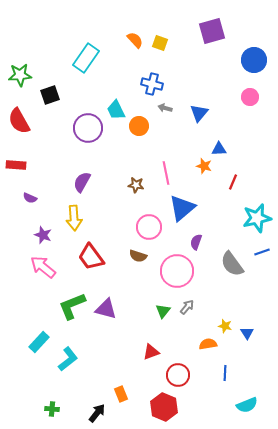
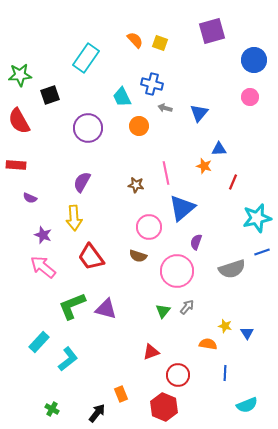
cyan trapezoid at (116, 110): moved 6 px right, 13 px up
gray semicircle at (232, 264): moved 5 px down; rotated 72 degrees counterclockwise
orange semicircle at (208, 344): rotated 18 degrees clockwise
green cross at (52, 409): rotated 24 degrees clockwise
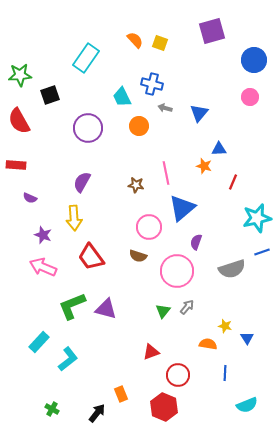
pink arrow at (43, 267): rotated 16 degrees counterclockwise
blue triangle at (247, 333): moved 5 px down
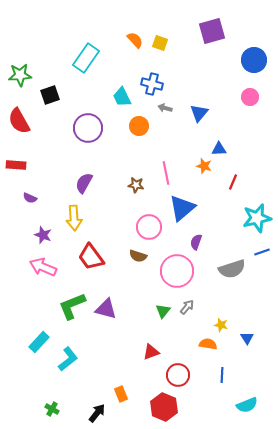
purple semicircle at (82, 182): moved 2 px right, 1 px down
yellow star at (225, 326): moved 4 px left, 1 px up
blue line at (225, 373): moved 3 px left, 2 px down
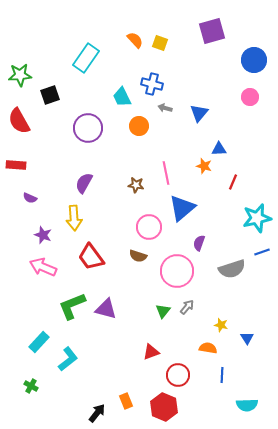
purple semicircle at (196, 242): moved 3 px right, 1 px down
orange semicircle at (208, 344): moved 4 px down
orange rectangle at (121, 394): moved 5 px right, 7 px down
cyan semicircle at (247, 405): rotated 20 degrees clockwise
green cross at (52, 409): moved 21 px left, 23 px up
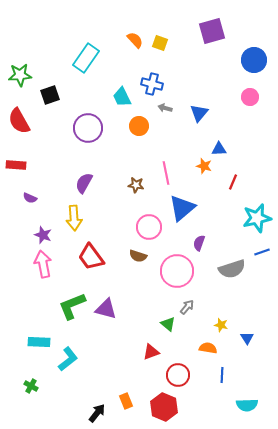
pink arrow at (43, 267): moved 3 px up; rotated 56 degrees clockwise
green triangle at (163, 311): moved 5 px right, 13 px down; rotated 28 degrees counterclockwise
cyan rectangle at (39, 342): rotated 50 degrees clockwise
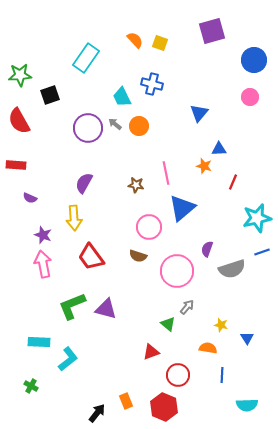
gray arrow at (165, 108): moved 50 px left, 16 px down; rotated 24 degrees clockwise
purple semicircle at (199, 243): moved 8 px right, 6 px down
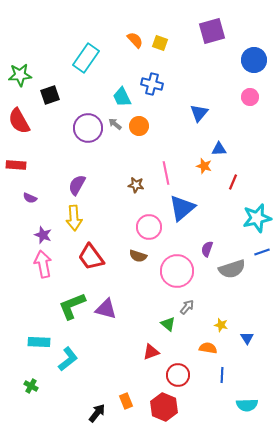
purple semicircle at (84, 183): moved 7 px left, 2 px down
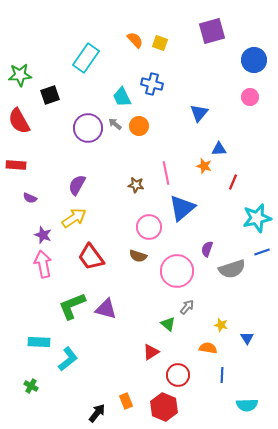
yellow arrow at (74, 218): rotated 120 degrees counterclockwise
red triangle at (151, 352): rotated 12 degrees counterclockwise
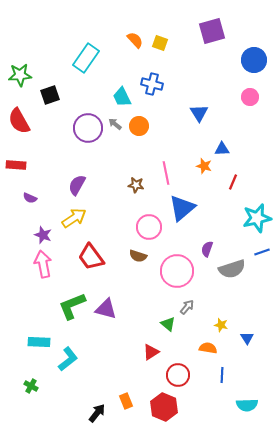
blue triangle at (199, 113): rotated 12 degrees counterclockwise
blue triangle at (219, 149): moved 3 px right
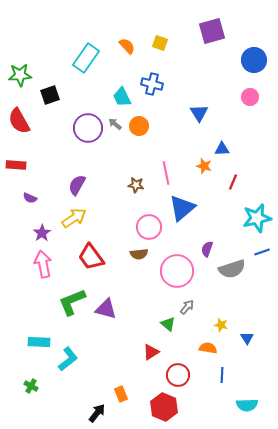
orange semicircle at (135, 40): moved 8 px left, 6 px down
purple star at (43, 235): moved 1 px left, 2 px up; rotated 18 degrees clockwise
brown semicircle at (138, 256): moved 1 px right, 2 px up; rotated 24 degrees counterclockwise
green L-shape at (72, 306): moved 4 px up
orange rectangle at (126, 401): moved 5 px left, 7 px up
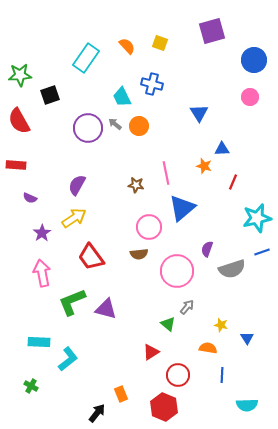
pink arrow at (43, 264): moved 1 px left, 9 px down
